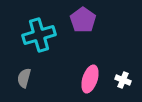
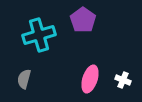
gray semicircle: moved 1 px down
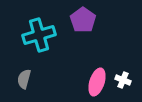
pink ellipse: moved 7 px right, 3 px down
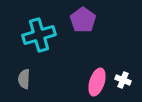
gray semicircle: rotated 12 degrees counterclockwise
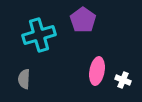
pink ellipse: moved 11 px up; rotated 8 degrees counterclockwise
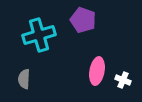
purple pentagon: rotated 15 degrees counterclockwise
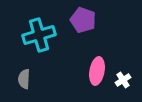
white cross: rotated 35 degrees clockwise
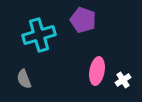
gray semicircle: rotated 24 degrees counterclockwise
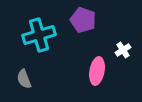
white cross: moved 30 px up
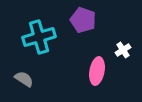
cyan cross: moved 2 px down
gray semicircle: rotated 144 degrees clockwise
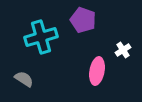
cyan cross: moved 2 px right
